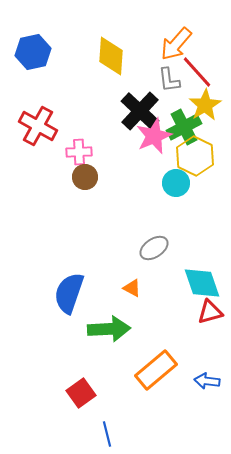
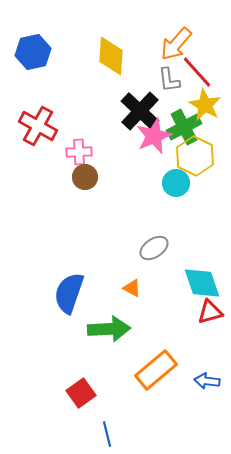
yellow star: rotated 12 degrees counterclockwise
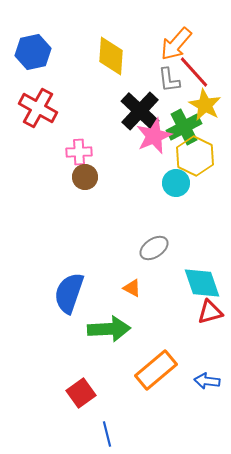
red line: moved 3 px left
red cross: moved 18 px up
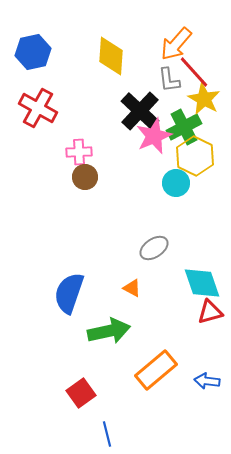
yellow star: moved 1 px left, 6 px up
green arrow: moved 2 px down; rotated 9 degrees counterclockwise
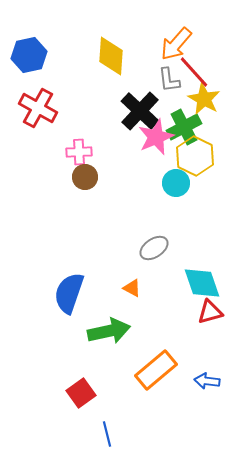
blue hexagon: moved 4 px left, 3 px down
pink star: moved 2 px right, 1 px down
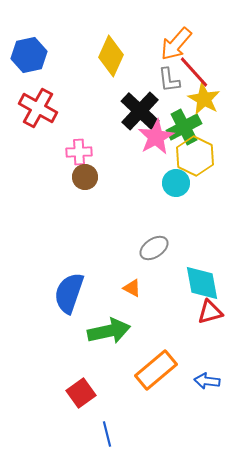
yellow diamond: rotated 21 degrees clockwise
pink star: rotated 6 degrees counterclockwise
cyan diamond: rotated 9 degrees clockwise
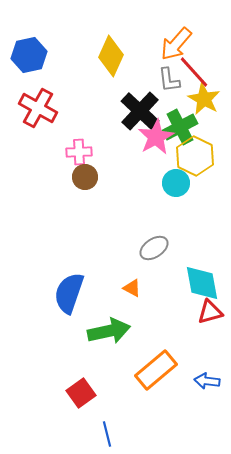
green cross: moved 4 px left
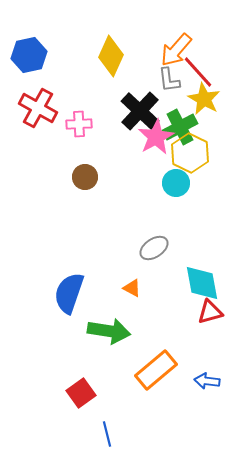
orange arrow: moved 6 px down
red line: moved 4 px right
pink cross: moved 28 px up
yellow hexagon: moved 5 px left, 3 px up
green arrow: rotated 21 degrees clockwise
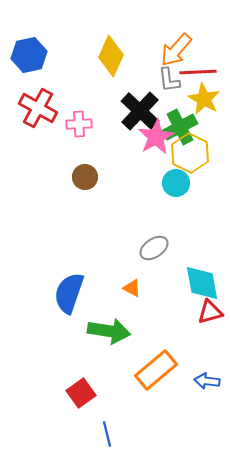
red line: rotated 51 degrees counterclockwise
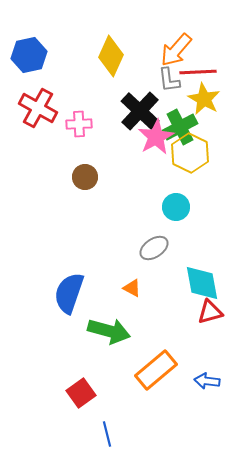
cyan circle: moved 24 px down
green arrow: rotated 6 degrees clockwise
